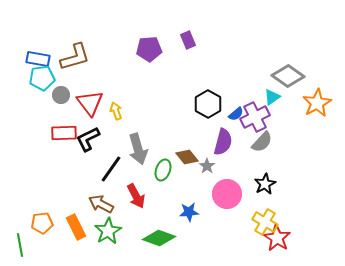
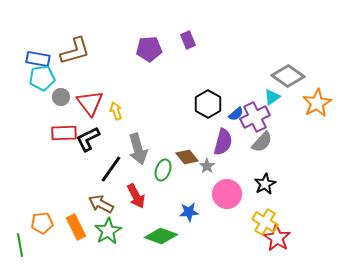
brown L-shape: moved 6 px up
gray circle: moved 2 px down
green diamond: moved 2 px right, 2 px up
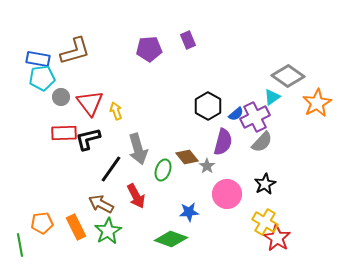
black hexagon: moved 2 px down
black L-shape: rotated 12 degrees clockwise
green diamond: moved 10 px right, 3 px down
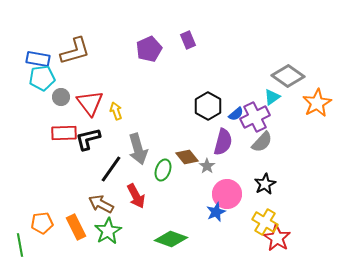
purple pentagon: rotated 20 degrees counterclockwise
blue star: moved 27 px right; rotated 18 degrees counterclockwise
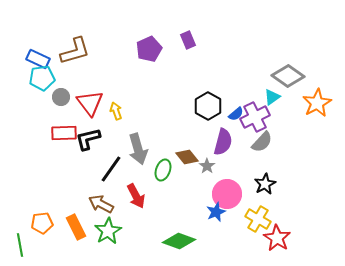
blue rectangle: rotated 15 degrees clockwise
yellow cross: moved 7 px left, 3 px up
green diamond: moved 8 px right, 2 px down
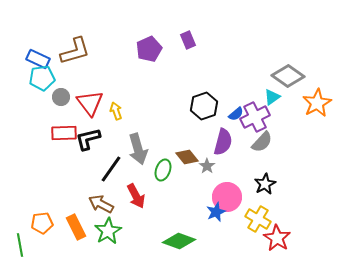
black hexagon: moved 4 px left; rotated 12 degrees clockwise
pink circle: moved 3 px down
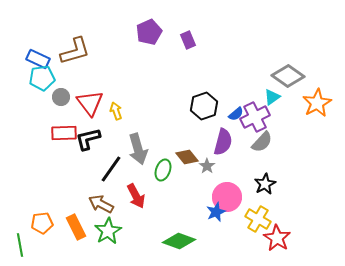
purple pentagon: moved 17 px up
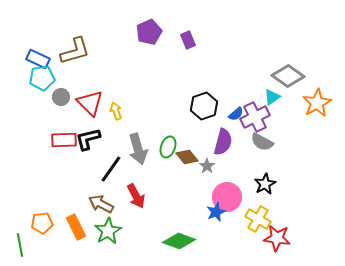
red triangle: rotated 8 degrees counterclockwise
red rectangle: moved 7 px down
gray semicircle: rotated 75 degrees clockwise
green ellipse: moved 5 px right, 23 px up
red star: rotated 24 degrees counterclockwise
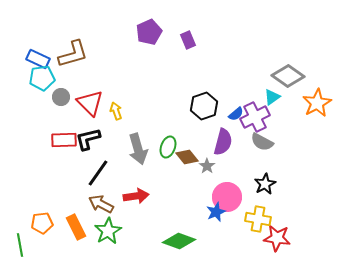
brown L-shape: moved 2 px left, 3 px down
black line: moved 13 px left, 4 px down
red arrow: rotated 70 degrees counterclockwise
yellow cross: rotated 20 degrees counterclockwise
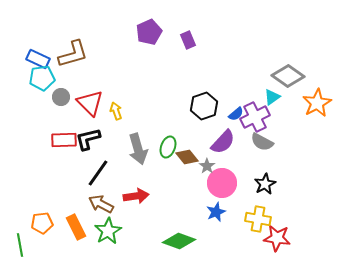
purple semicircle: rotated 28 degrees clockwise
pink circle: moved 5 px left, 14 px up
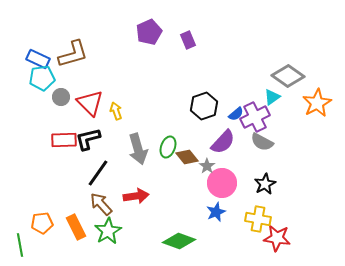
brown arrow: rotated 20 degrees clockwise
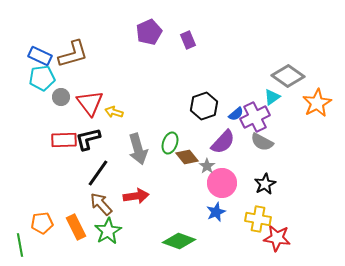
blue rectangle: moved 2 px right, 3 px up
red triangle: rotated 8 degrees clockwise
yellow arrow: moved 2 px left, 1 px down; rotated 54 degrees counterclockwise
green ellipse: moved 2 px right, 4 px up
